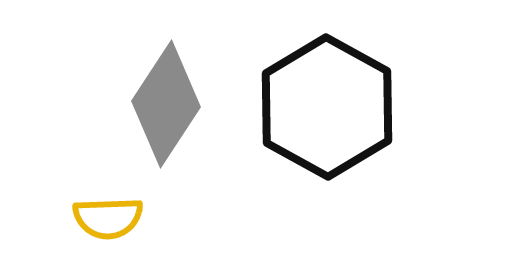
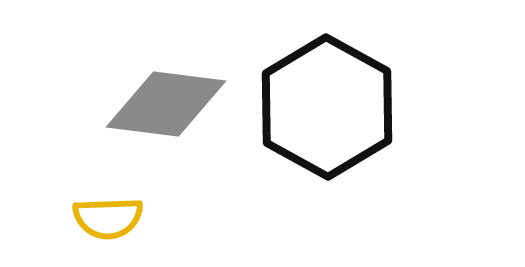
gray diamond: rotated 64 degrees clockwise
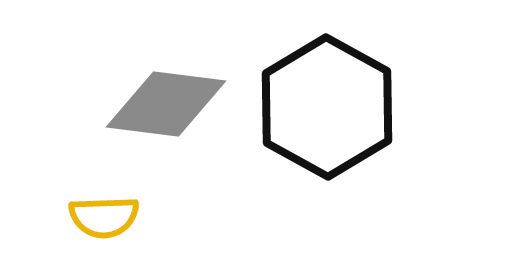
yellow semicircle: moved 4 px left, 1 px up
